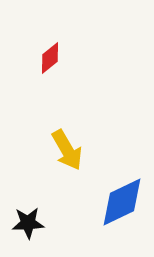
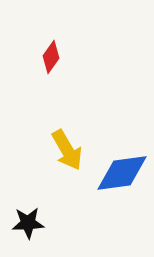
red diamond: moved 1 px right, 1 px up; rotated 16 degrees counterclockwise
blue diamond: moved 29 px up; rotated 18 degrees clockwise
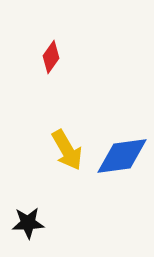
blue diamond: moved 17 px up
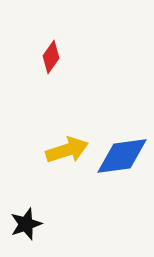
yellow arrow: rotated 78 degrees counterclockwise
black star: moved 2 px left, 1 px down; rotated 16 degrees counterclockwise
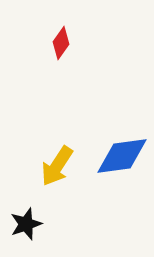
red diamond: moved 10 px right, 14 px up
yellow arrow: moved 10 px left, 16 px down; rotated 141 degrees clockwise
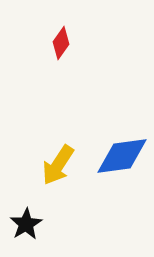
yellow arrow: moved 1 px right, 1 px up
black star: rotated 12 degrees counterclockwise
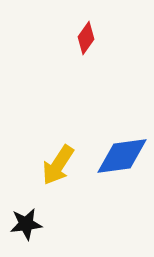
red diamond: moved 25 px right, 5 px up
black star: rotated 24 degrees clockwise
